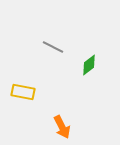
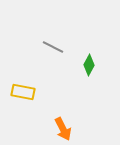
green diamond: rotated 25 degrees counterclockwise
orange arrow: moved 1 px right, 2 px down
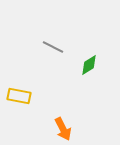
green diamond: rotated 30 degrees clockwise
yellow rectangle: moved 4 px left, 4 px down
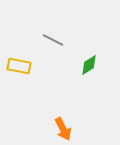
gray line: moved 7 px up
yellow rectangle: moved 30 px up
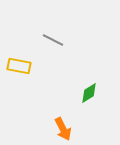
green diamond: moved 28 px down
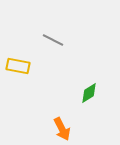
yellow rectangle: moved 1 px left
orange arrow: moved 1 px left
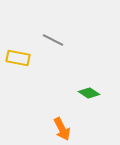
yellow rectangle: moved 8 px up
green diamond: rotated 65 degrees clockwise
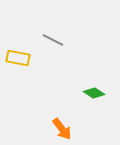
green diamond: moved 5 px right
orange arrow: rotated 10 degrees counterclockwise
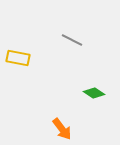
gray line: moved 19 px right
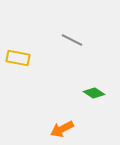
orange arrow: rotated 100 degrees clockwise
